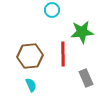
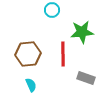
brown hexagon: moved 2 px left, 2 px up
gray rectangle: rotated 48 degrees counterclockwise
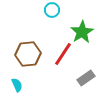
green star: rotated 25 degrees counterclockwise
red line: rotated 35 degrees clockwise
gray rectangle: rotated 54 degrees counterclockwise
cyan semicircle: moved 14 px left
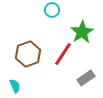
brown hexagon: rotated 15 degrees counterclockwise
cyan semicircle: moved 2 px left, 1 px down
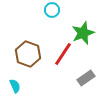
green star: moved 1 px right, 1 px down; rotated 10 degrees clockwise
brown hexagon: rotated 20 degrees counterclockwise
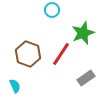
red line: moved 2 px left
